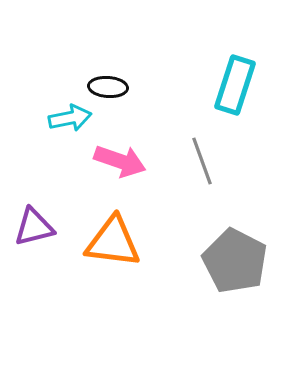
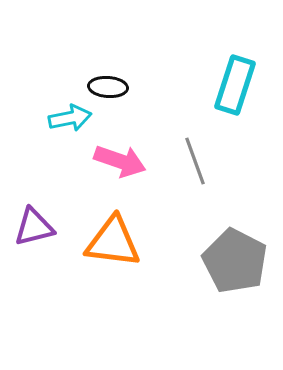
gray line: moved 7 px left
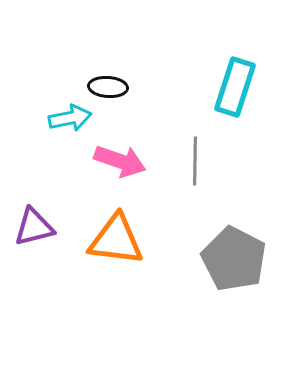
cyan rectangle: moved 2 px down
gray line: rotated 21 degrees clockwise
orange triangle: moved 3 px right, 2 px up
gray pentagon: moved 1 px left, 2 px up
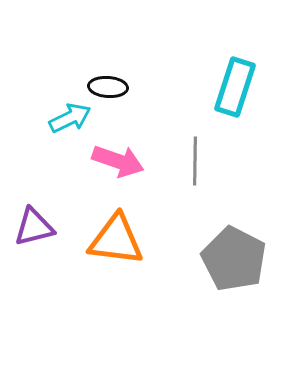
cyan arrow: rotated 15 degrees counterclockwise
pink arrow: moved 2 px left
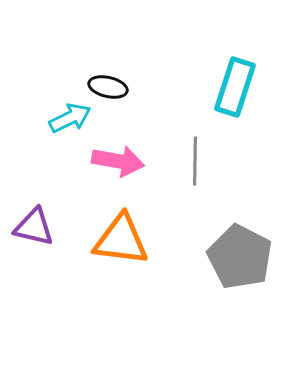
black ellipse: rotated 9 degrees clockwise
pink arrow: rotated 9 degrees counterclockwise
purple triangle: rotated 27 degrees clockwise
orange triangle: moved 5 px right
gray pentagon: moved 6 px right, 2 px up
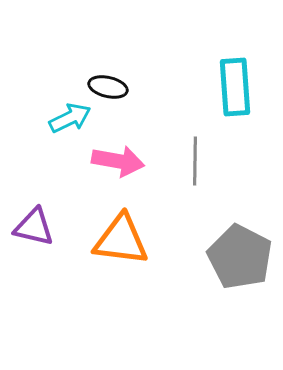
cyan rectangle: rotated 22 degrees counterclockwise
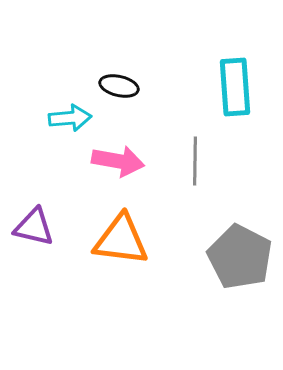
black ellipse: moved 11 px right, 1 px up
cyan arrow: rotated 21 degrees clockwise
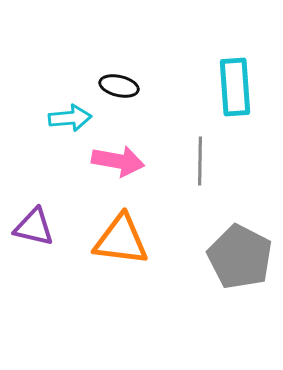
gray line: moved 5 px right
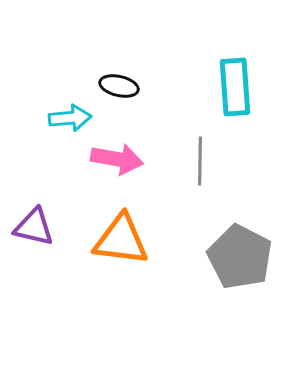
pink arrow: moved 1 px left, 2 px up
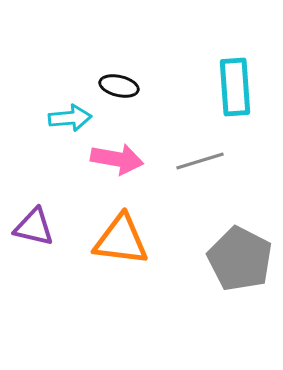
gray line: rotated 72 degrees clockwise
gray pentagon: moved 2 px down
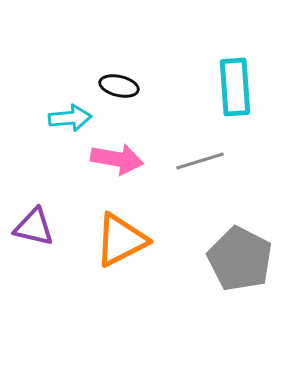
orange triangle: rotated 34 degrees counterclockwise
